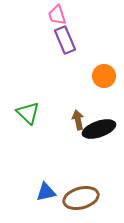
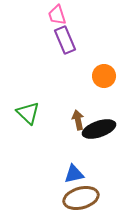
blue triangle: moved 28 px right, 18 px up
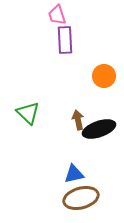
purple rectangle: rotated 20 degrees clockwise
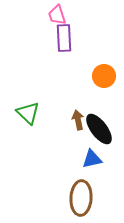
purple rectangle: moved 1 px left, 2 px up
black ellipse: rotated 72 degrees clockwise
blue triangle: moved 18 px right, 15 px up
brown ellipse: rotated 72 degrees counterclockwise
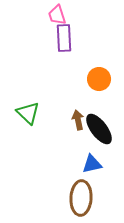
orange circle: moved 5 px left, 3 px down
blue triangle: moved 5 px down
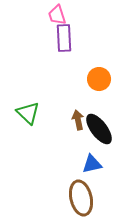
brown ellipse: rotated 16 degrees counterclockwise
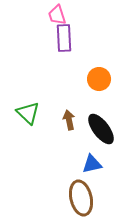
brown arrow: moved 9 px left
black ellipse: moved 2 px right
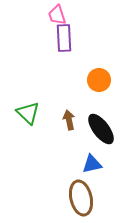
orange circle: moved 1 px down
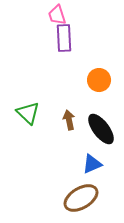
blue triangle: rotated 10 degrees counterclockwise
brown ellipse: rotated 72 degrees clockwise
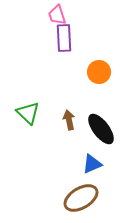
orange circle: moved 8 px up
